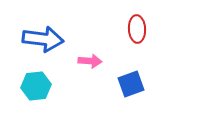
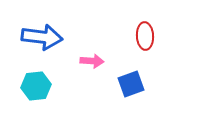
red ellipse: moved 8 px right, 7 px down
blue arrow: moved 1 px left, 2 px up
pink arrow: moved 2 px right
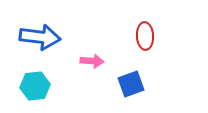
blue arrow: moved 2 px left
cyan hexagon: moved 1 px left
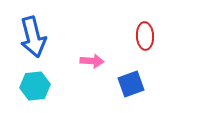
blue arrow: moved 7 px left; rotated 69 degrees clockwise
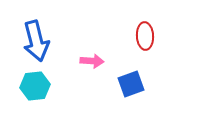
blue arrow: moved 3 px right, 4 px down
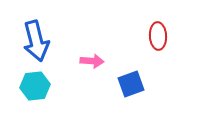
red ellipse: moved 13 px right
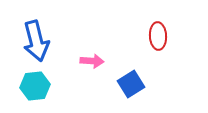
blue square: rotated 12 degrees counterclockwise
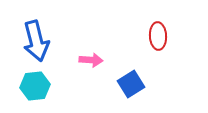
pink arrow: moved 1 px left, 1 px up
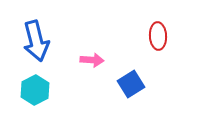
pink arrow: moved 1 px right
cyan hexagon: moved 4 px down; rotated 20 degrees counterclockwise
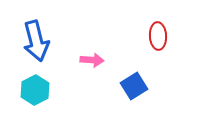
blue square: moved 3 px right, 2 px down
